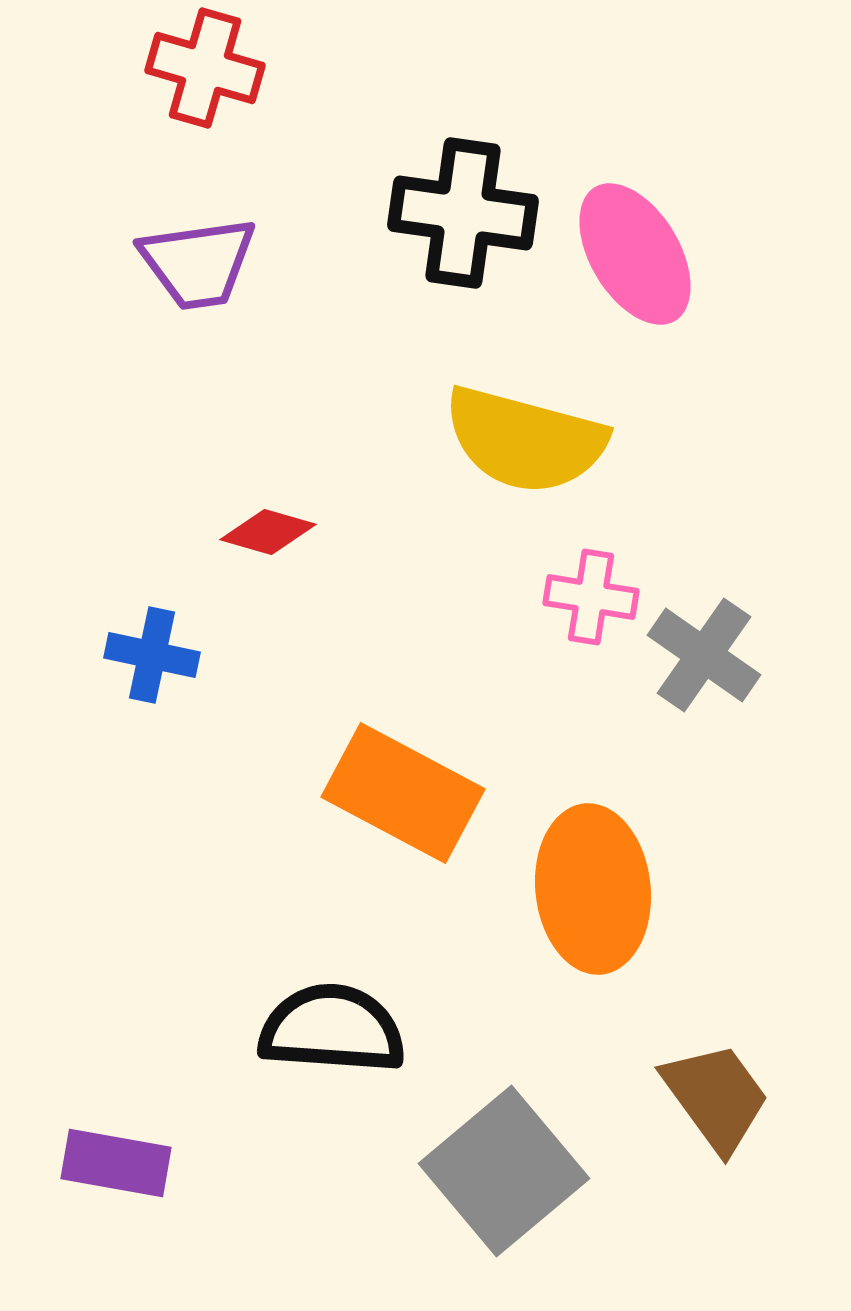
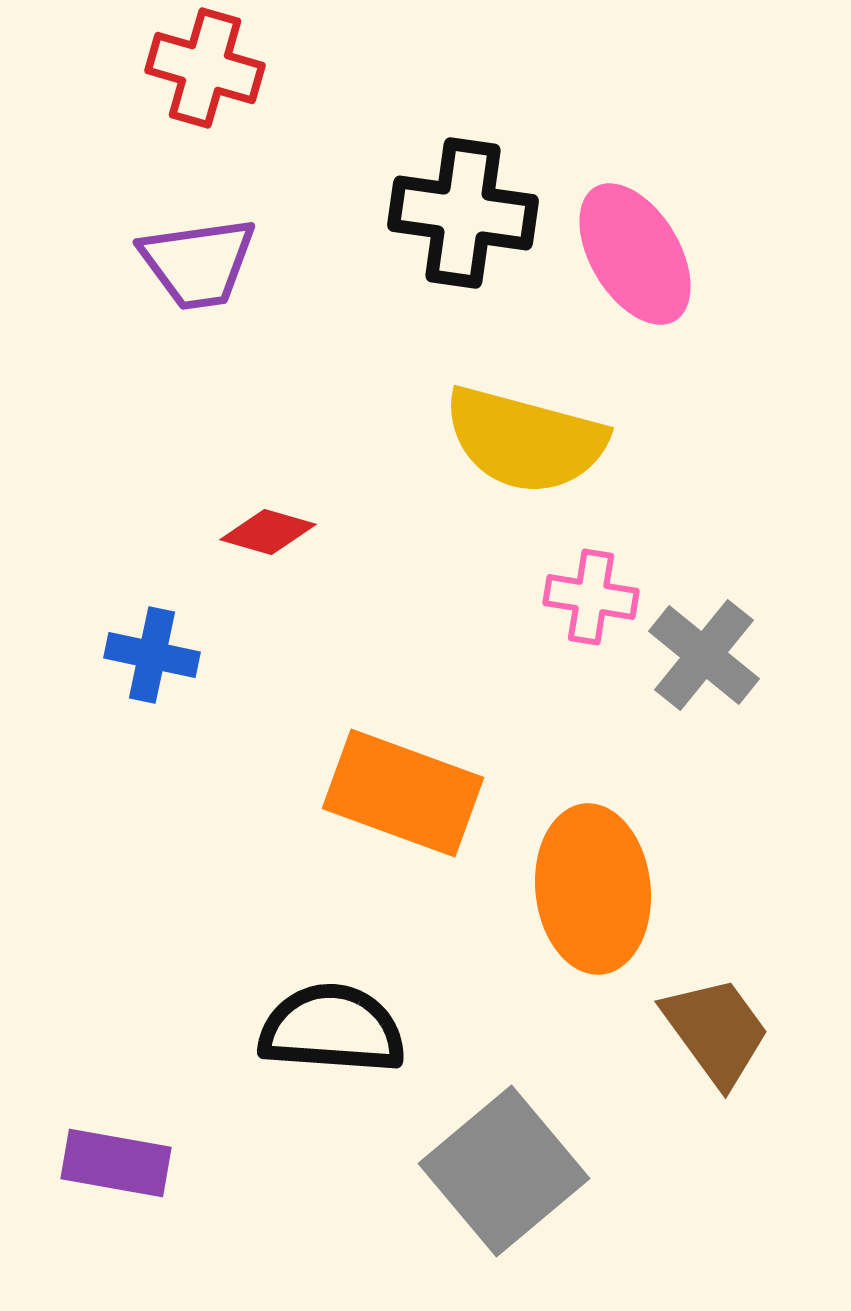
gray cross: rotated 4 degrees clockwise
orange rectangle: rotated 8 degrees counterclockwise
brown trapezoid: moved 66 px up
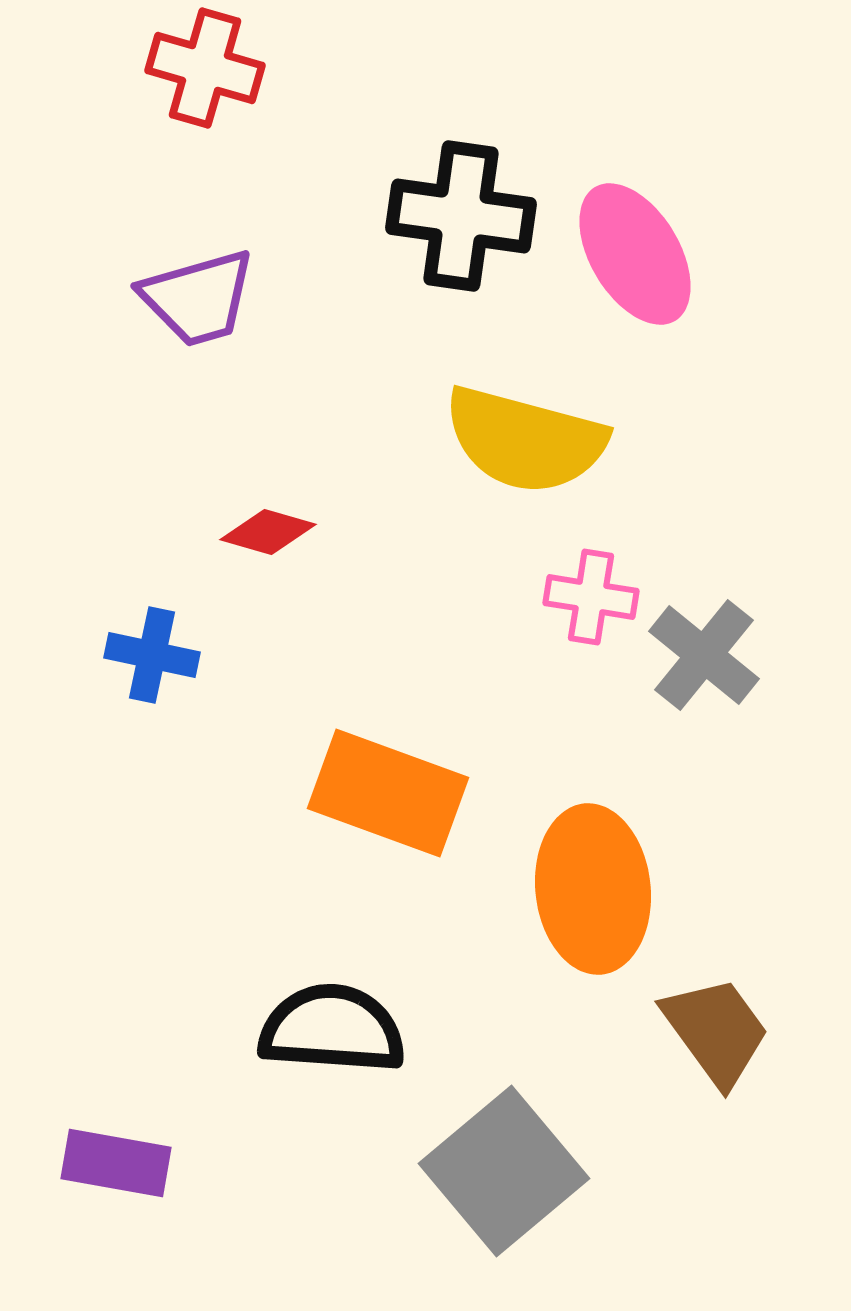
black cross: moved 2 px left, 3 px down
purple trapezoid: moved 35 px down; rotated 8 degrees counterclockwise
orange rectangle: moved 15 px left
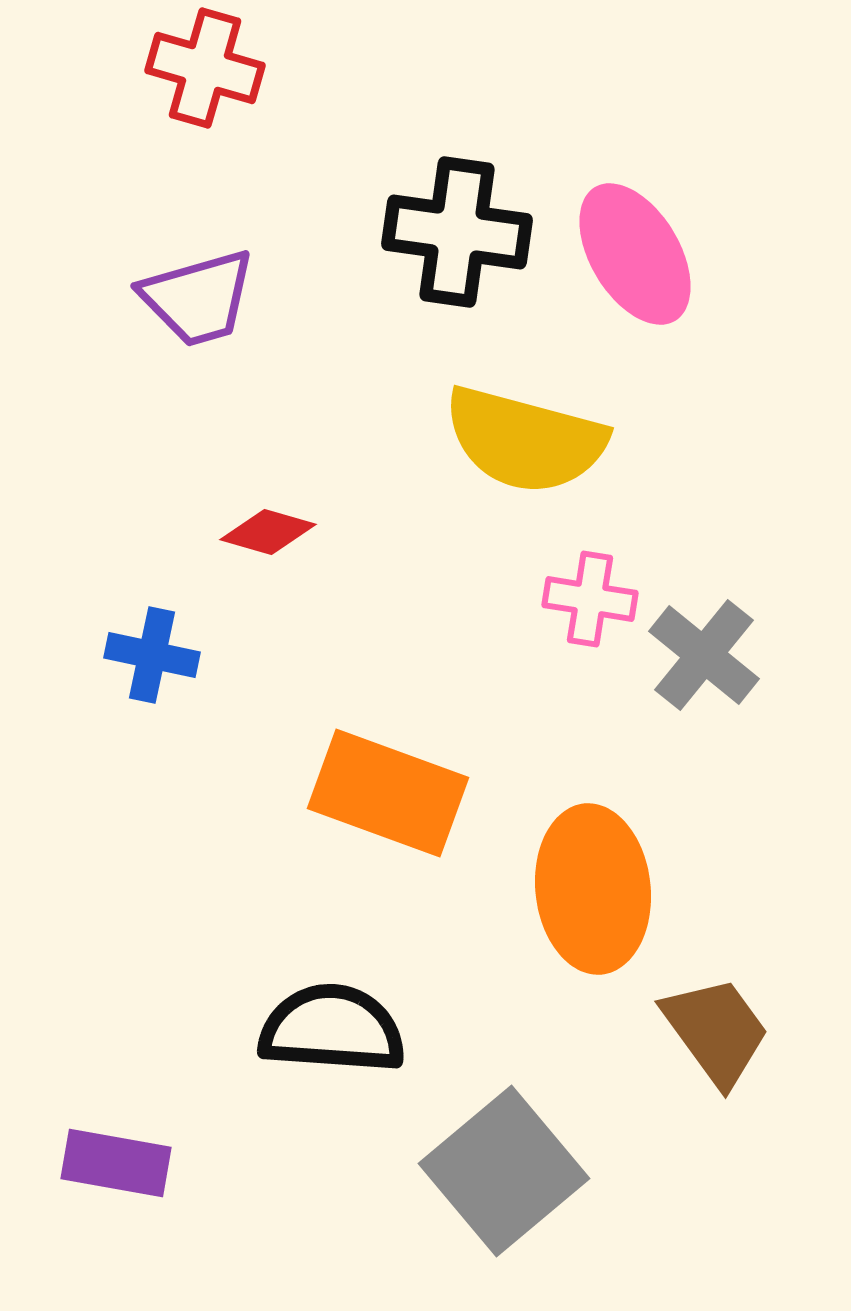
black cross: moved 4 px left, 16 px down
pink cross: moved 1 px left, 2 px down
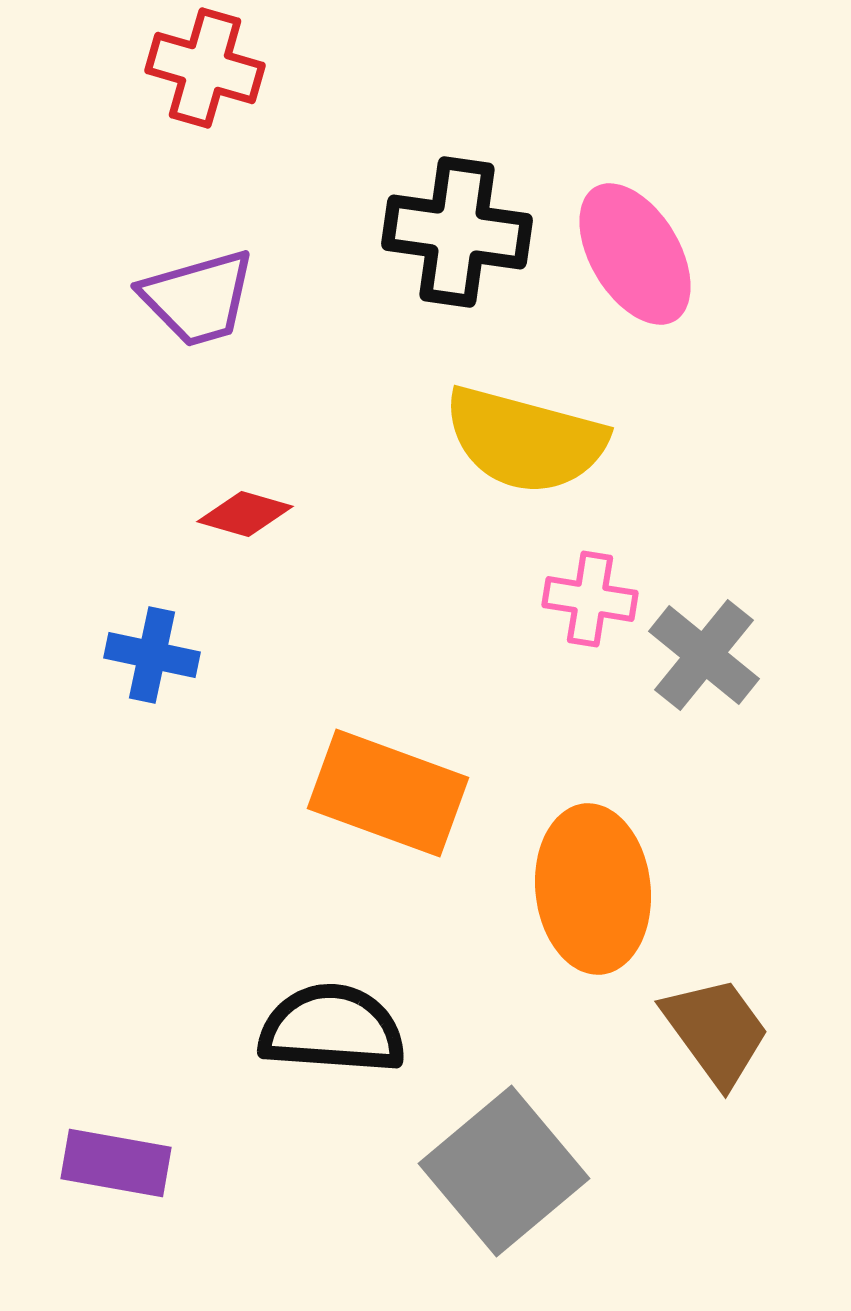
red diamond: moved 23 px left, 18 px up
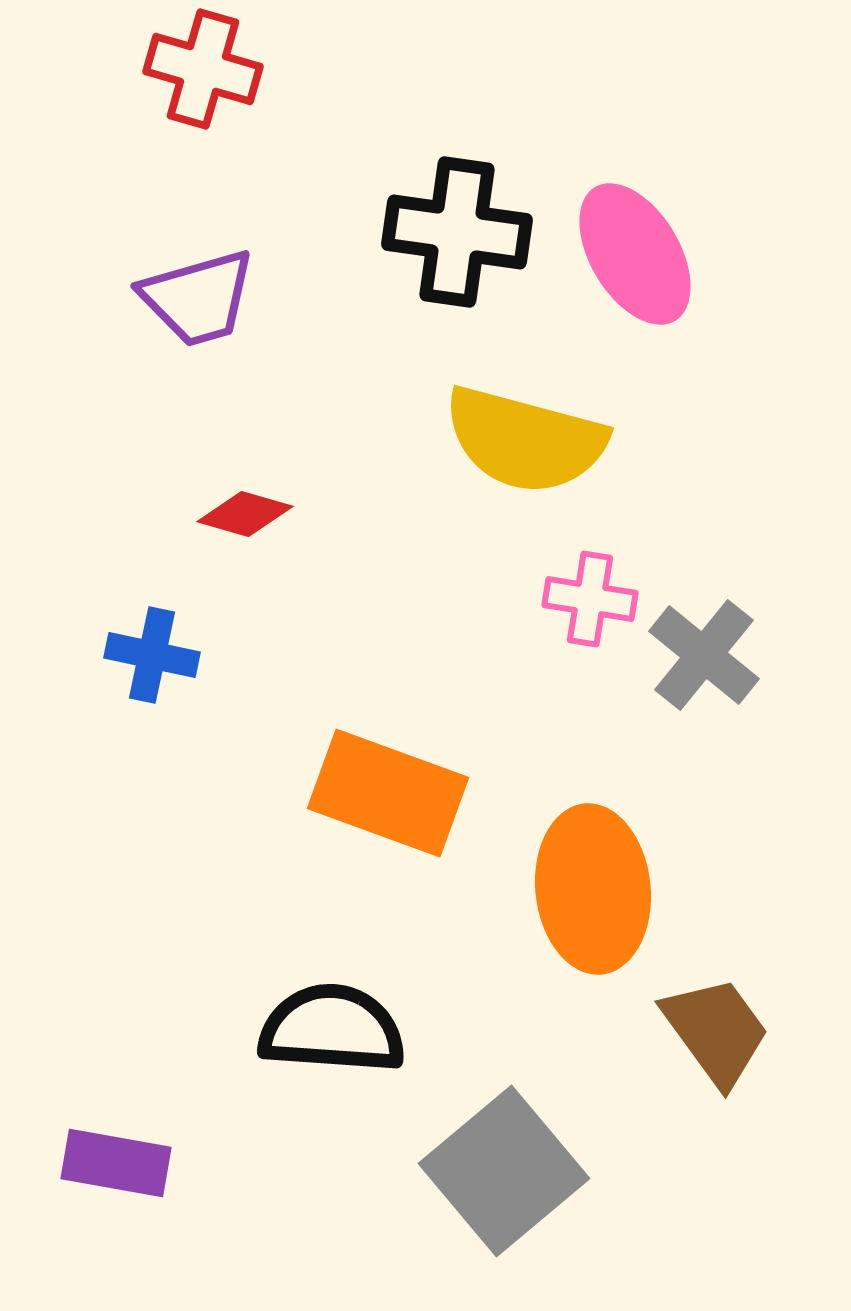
red cross: moved 2 px left, 1 px down
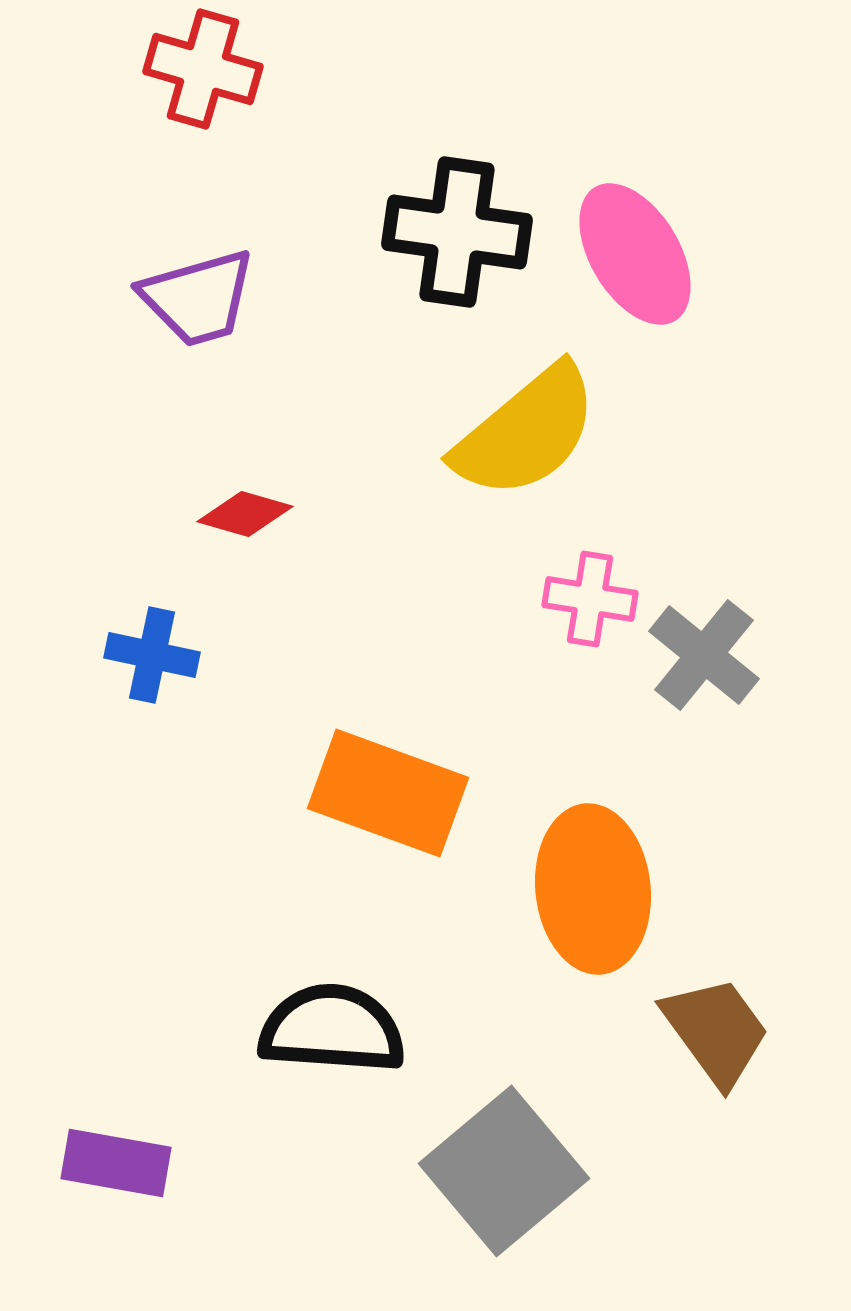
yellow semicircle: moved 1 px right, 8 px up; rotated 55 degrees counterclockwise
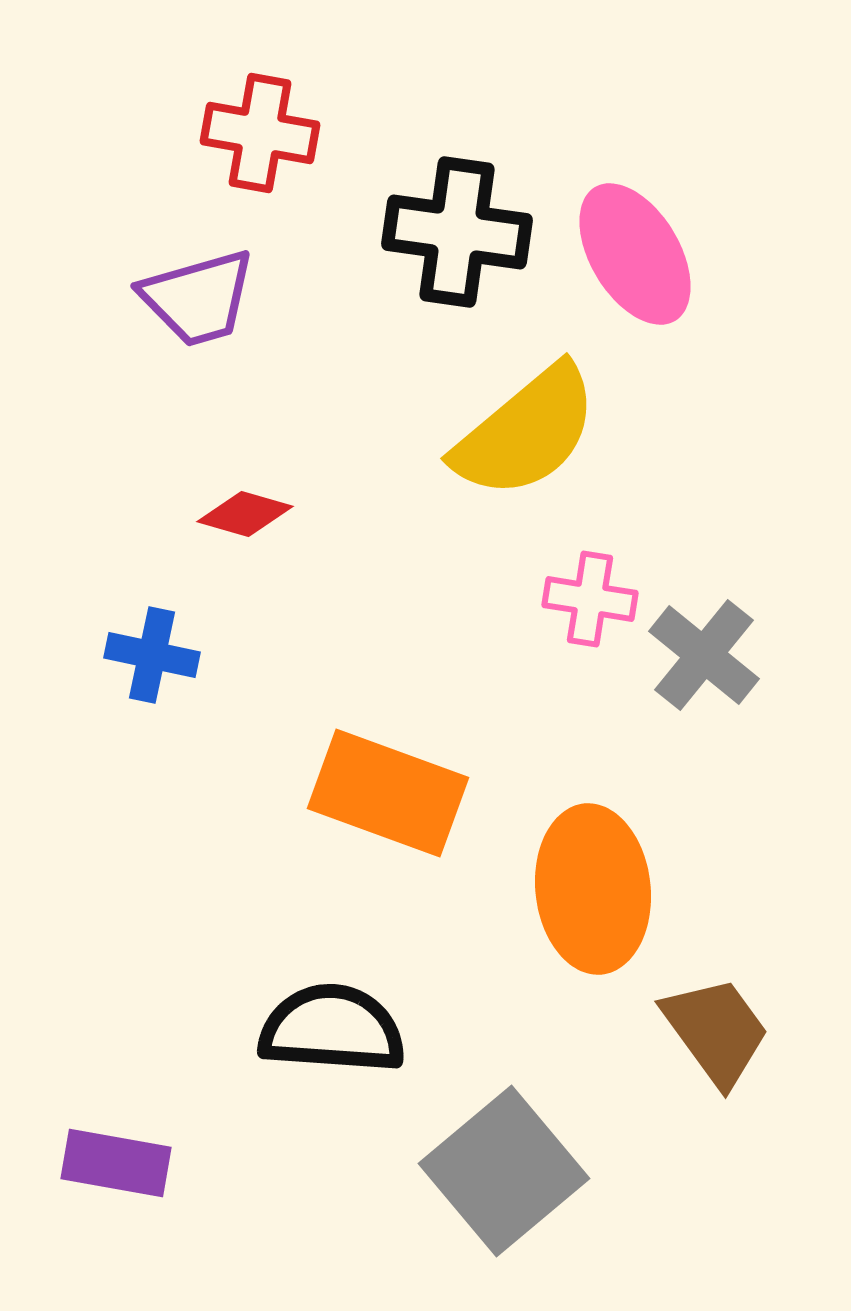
red cross: moved 57 px right, 64 px down; rotated 6 degrees counterclockwise
